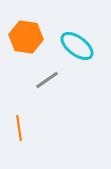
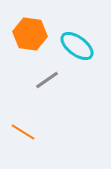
orange hexagon: moved 4 px right, 3 px up
orange line: moved 4 px right, 4 px down; rotated 50 degrees counterclockwise
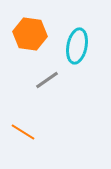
cyan ellipse: rotated 64 degrees clockwise
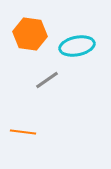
cyan ellipse: rotated 68 degrees clockwise
orange line: rotated 25 degrees counterclockwise
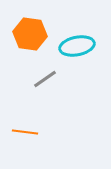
gray line: moved 2 px left, 1 px up
orange line: moved 2 px right
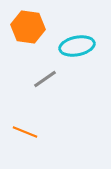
orange hexagon: moved 2 px left, 7 px up
orange line: rotated 15 degrees clockwise
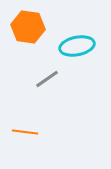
gray line: moved 2 px right
orange line: rotated 15 degrees counterclockwise
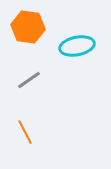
gray line: moved 18 px left, 1 px down
orange line: rotated 55 degrees clockwise
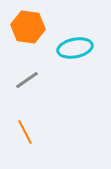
cyan ellipse: moved 2 px left, 2 px down
gray line: moved 2 px left
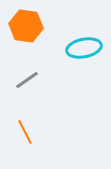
orange hexagon: moved 2 px left, 1 px up
cyan ellipse: moved 9 px right
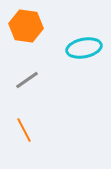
orange line: moved 1 px left, 2 px up
